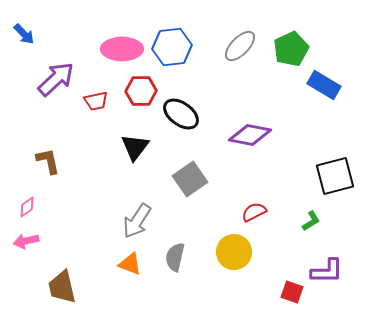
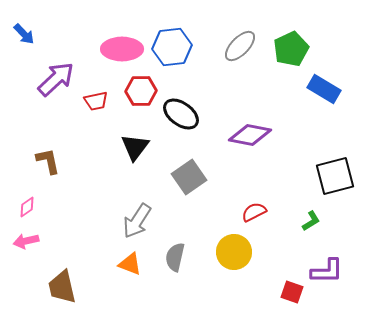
blue rectangle: moved 4 px down
gray square: moved 1 px left, 2 px up
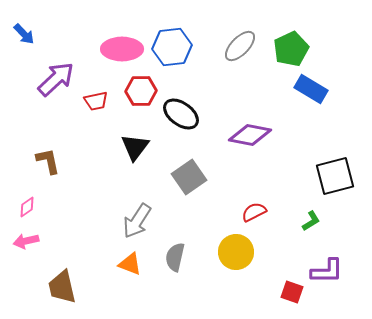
blue rectangle: moved 13 px left
yellow circle: moved 2 px right
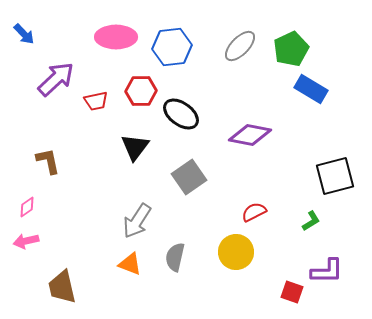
pink ellipse: moved 6 px left, 12 px up
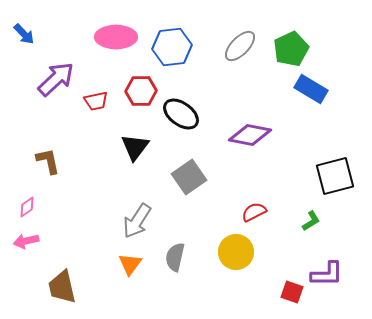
orange triangle: rotated 45 degrees clockwise
purple L-shape: moved 3 px down
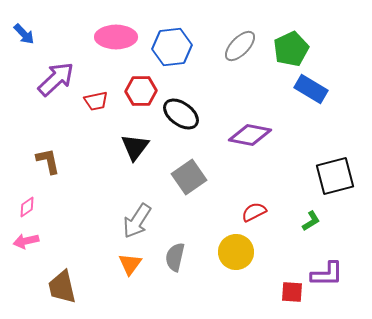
red square: rotated 15 degrees counterclockwise
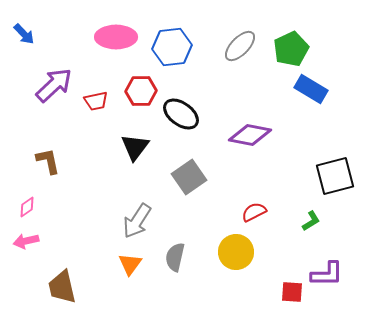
purple arrow: moved 2 px left, 6 px down
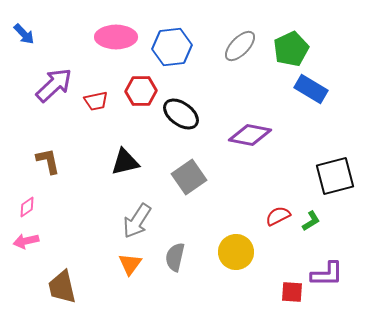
black triangle: moved 10 px left, 15 px down; rotated 40 degrees clockwise
red semicircle: moved 24 px right, 4 px down
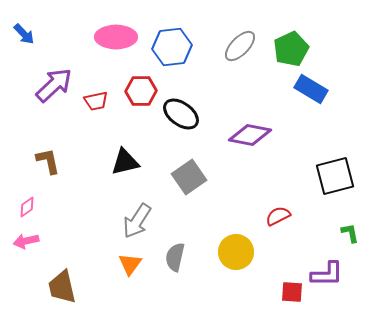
green L-shape: moved 39 px right, 12 px down; rotated 70 degrees counterclockwise
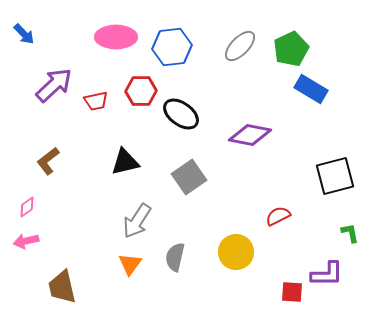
brown L-shape: rotated 116 degrees counterclockwise
